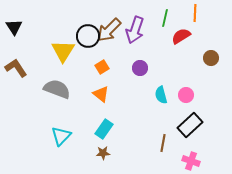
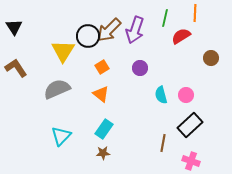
gray semicircle: rotated 44 degrees counterclockwise
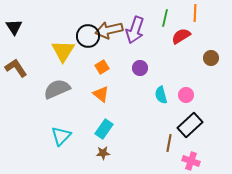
brown arrow: rotated 32 degrees clockwise
brown line: moved 6 px right
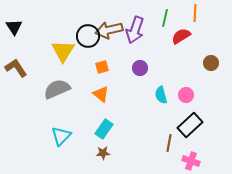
brown circle: moved 5 px down
orange square: rotated 16 degrees clockwise
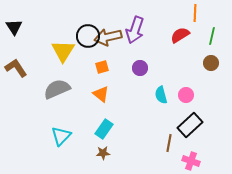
green line: moved 47 px right, 18 px down
brown arrow: moved 1 px left, 7 px down
red semicircle: moved 1 px left, 1 px up
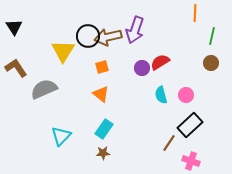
red semicircle: moved 20 px left, 27 px down
purple circle: moved 2 px right
gray semicircle: moved 13 px left
brown line: rotated 24 degrees clockwise
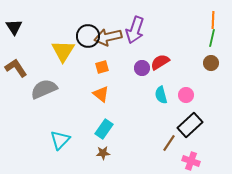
orange line: moved 18 px right, 7 px down
green line: moved 2 px down
cyan triangle: moved 1 px left, 4 px down
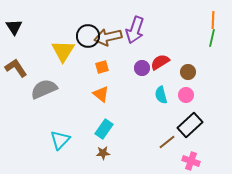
brown circle: moved 23 px left, 9 px down
brown line: moved 2 px left, 1 px up; rotated 18 degrees clockwise
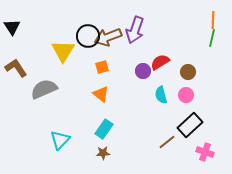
black triangle: moved 2 px left
brown arrow: rotated 8 degrees counterclockwise
purple circle: moved 1 px right, 3 px down
pink cross: moved 14 px right, 9 px up
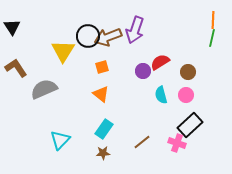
brown line: moved 25 px left
pink cross: moved 28 px left, 9 px up
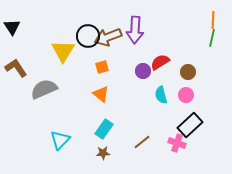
purple arrow: rotated 16 degrees counterclockwise
